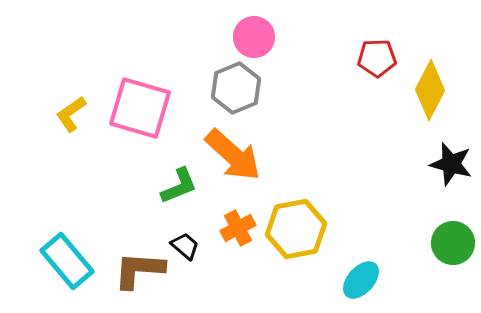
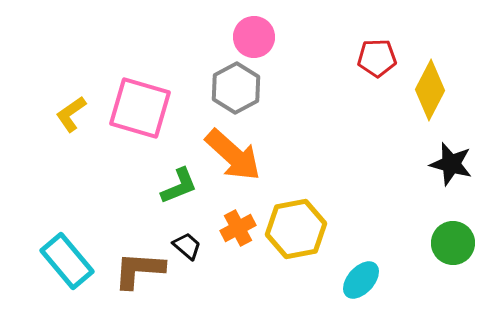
gray hexagon: rotated 6 degrees counterclockwise
black trapezoid: moved 2 px right
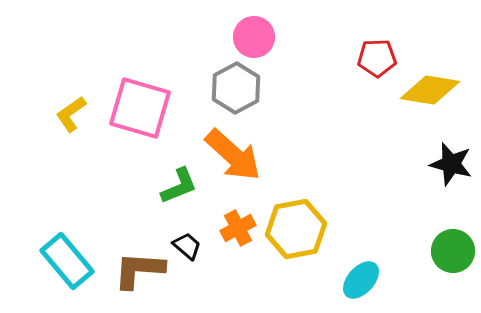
yellow diamond: rotated 72 degrees clockwise
green circle: moved 8 px down
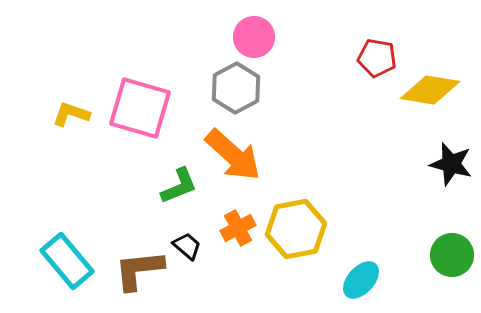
red pentagon: rotated 12 degrees clockwise
yellow L-shape: rotated 54 degrees clockwise
green circle: moved 1 px left, 4 px down
brown L-shape: rotated 10 degrees counterclockwise
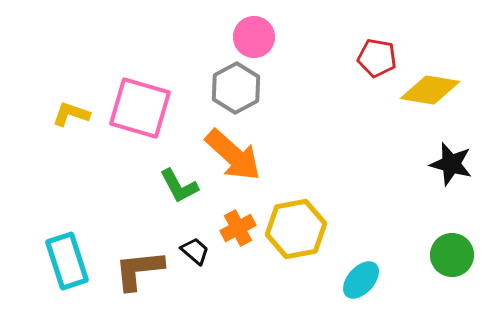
green L-shape: rotated 84 degrees clockwise
black trapezoid: moved 8 px right, 5 px down
cyan rectangle: rotated 22 degrees clockwise
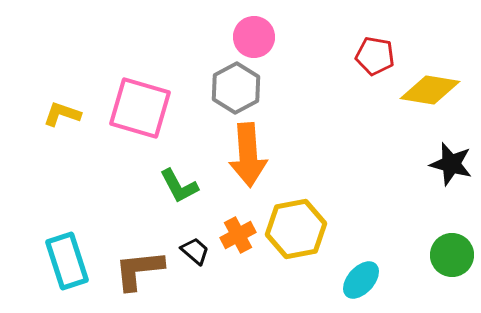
red pentagon: moved 2 px left, 2 px up
yellow L-shape: moved 9 px left
orange arrow: moved 15 px right; rotated 44 degrees clockwise
orange cross: moved 7 px down
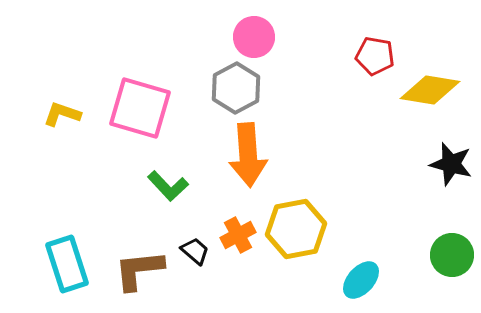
green L-shape: moved 11 px left; rotated 15 degrees counterclockwise
cyan rectangle: moved 3 px down
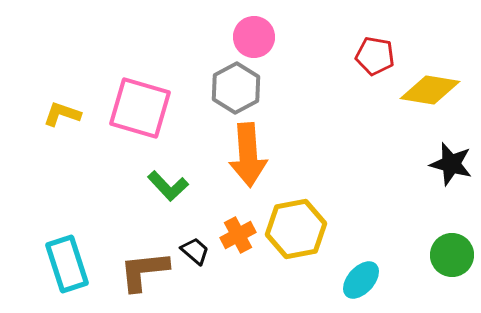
brown L-shape: moved 5 px right, 1 px down
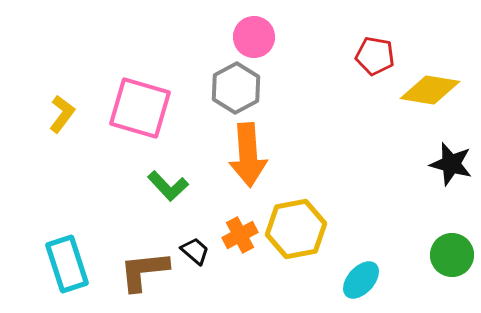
yellow L-shape: rotated 108 degrees clockwise
orange cross: moved 2 px right
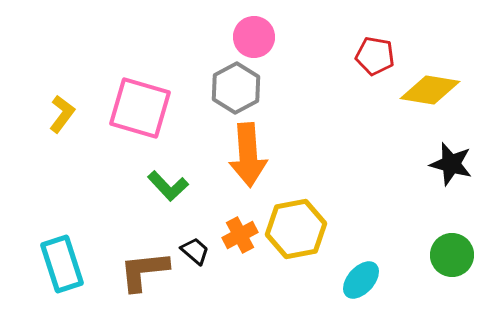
cyan rectangle: moved 5 px left
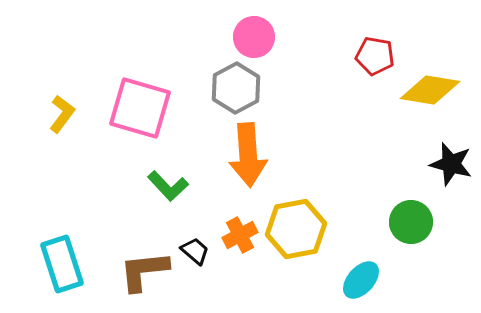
green circle: moved 41 px left, 33 px up
